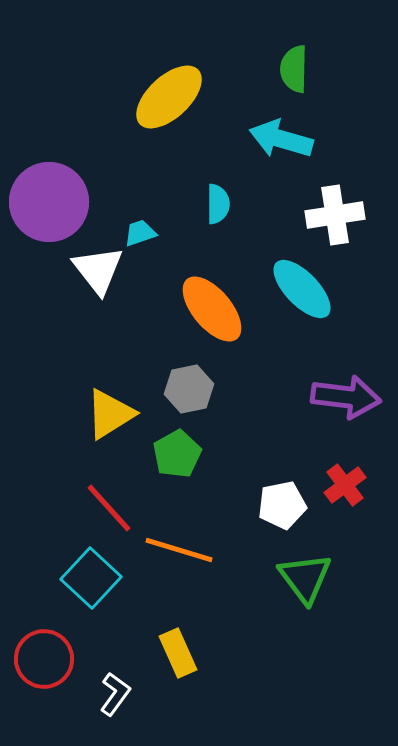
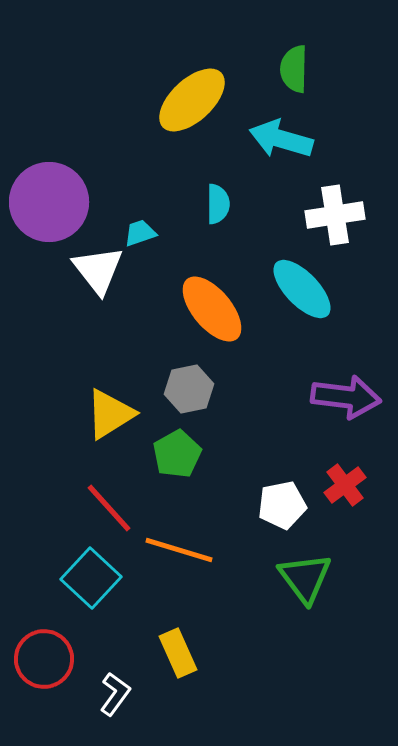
yellow ellipse: moved 23 px right, 3 px down
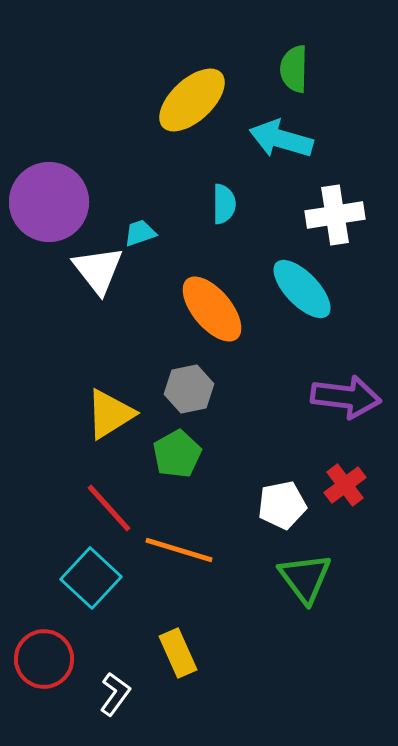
cyan semicircle: moved 6 px right
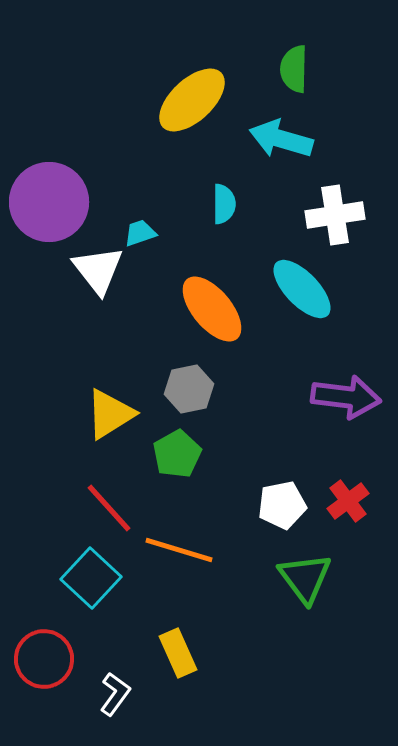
red cross: moved 3 px right, 16 px down
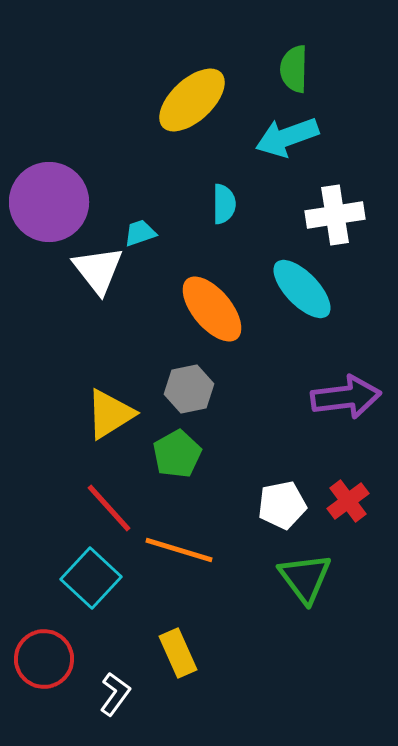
cyan arrow: moved 6 px right, 2 px up; rotated 36 degrees counterclockwise
purple arrow: rotated 14 degrees counterclockwise
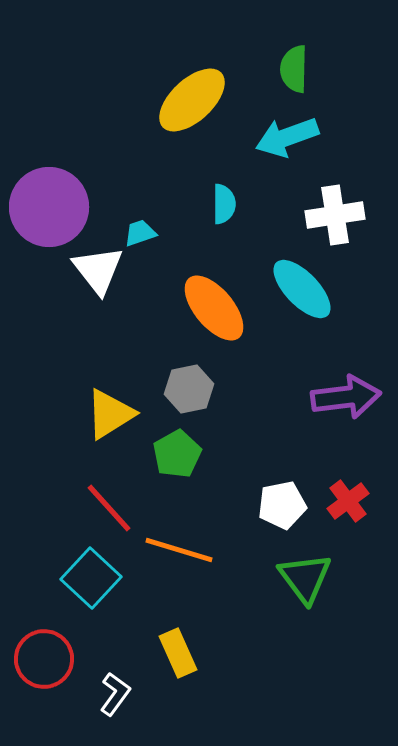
purple circle: moved 5 px down
orange ellipse: moved 2 px right, 1 px up
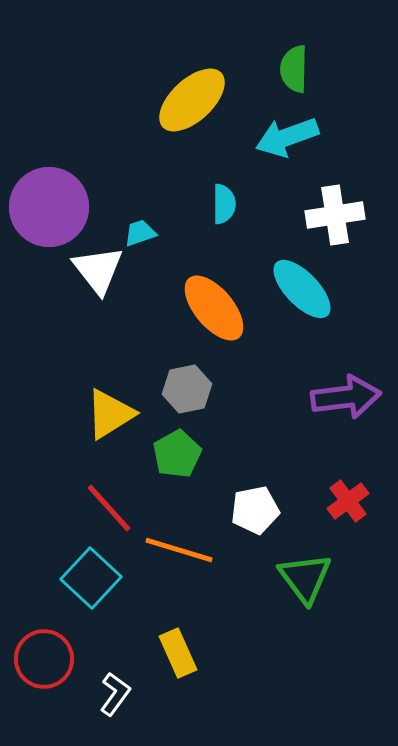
gray hexagon: moved 2 px left
white pentagon: moved 27 px left, 5 px down
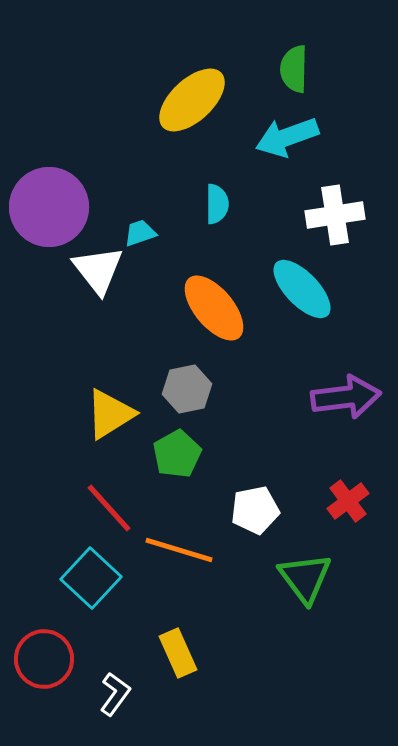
cyan semicircle: moved 7 px left
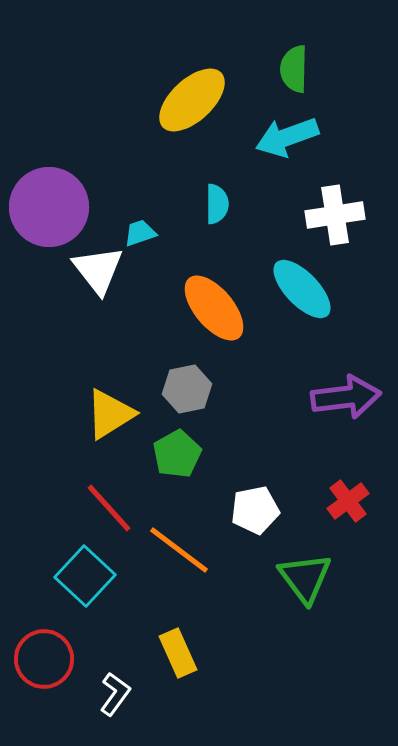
orange line: rotated 20 degrees clockwise
cyan square: moved 6 px left, 2 px up
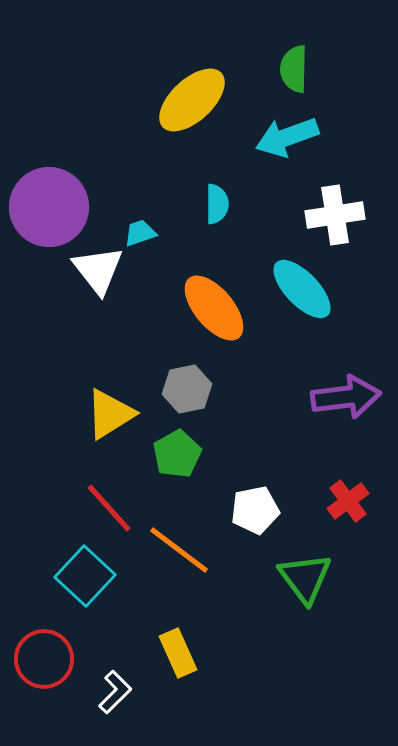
white L-shape: moved 2 px up; rotated 9 degrees clockwise
